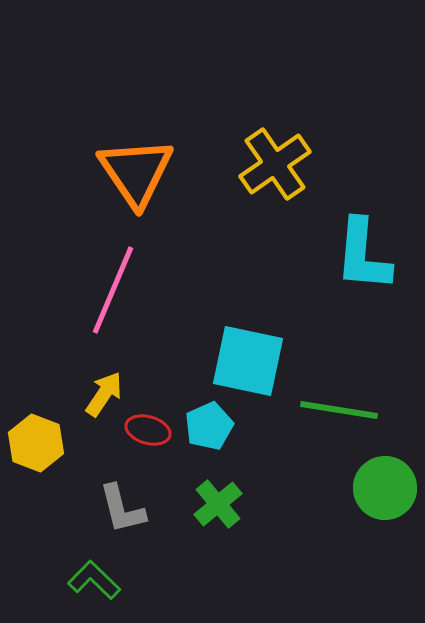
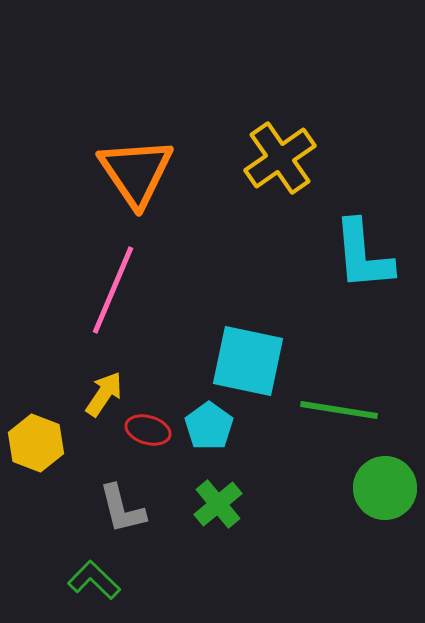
yellow cross: moved 5 px right, 6 px up
cyan L-shape: rotated 10 degrees counterclockwise
cyan pentagon: rotated 12 degrees counterclockwise
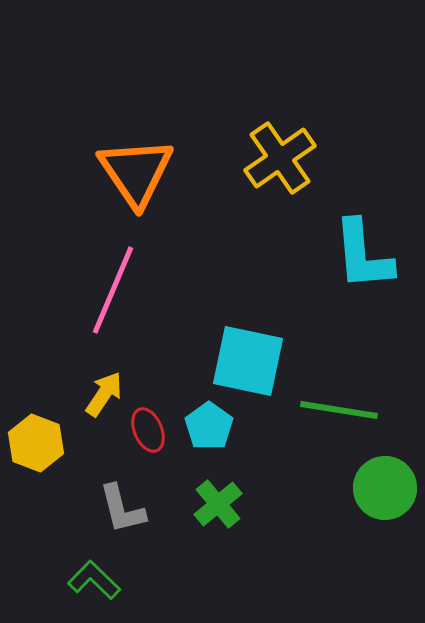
red ellipse: rotated 51 degrees clockwise
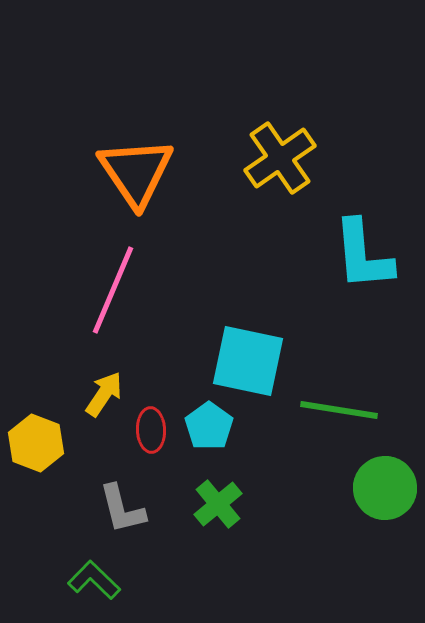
red ellipse: moved 3 px right; rotated 21 degrees clockwise
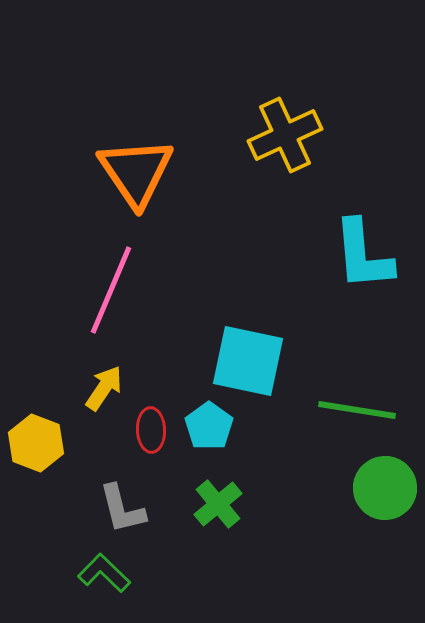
yellow cross: moved 5 px right, 23 px up; rotated 10 degrees clockwise
pink line: moved 2 px left
yellow arrow: moved 6 px up
green line: moved 18 px right
green L-shape: moved 10 px right, 7 px up
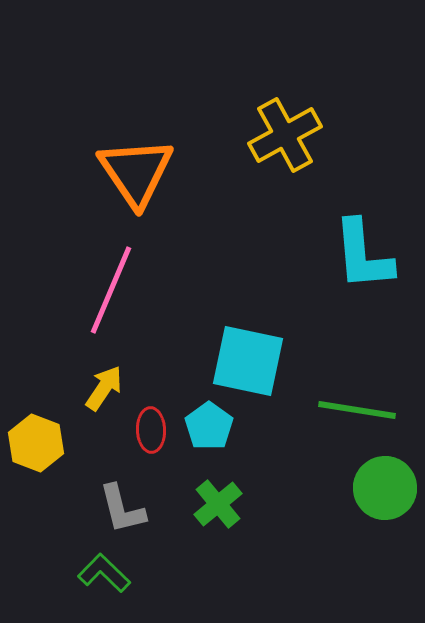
yellow cross: rotated 4 degrees counterclockwise
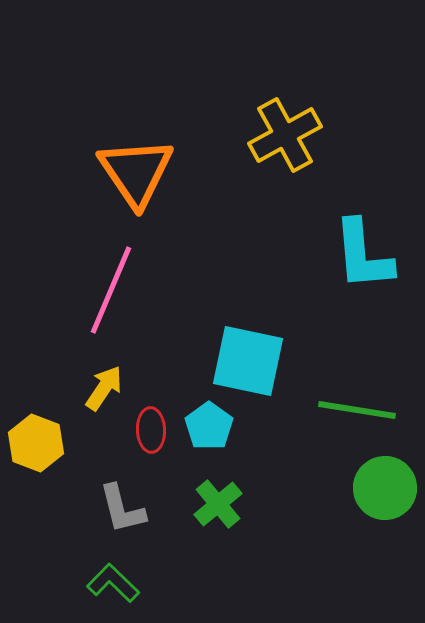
green L-shape: moved 9 px right, 10 px down
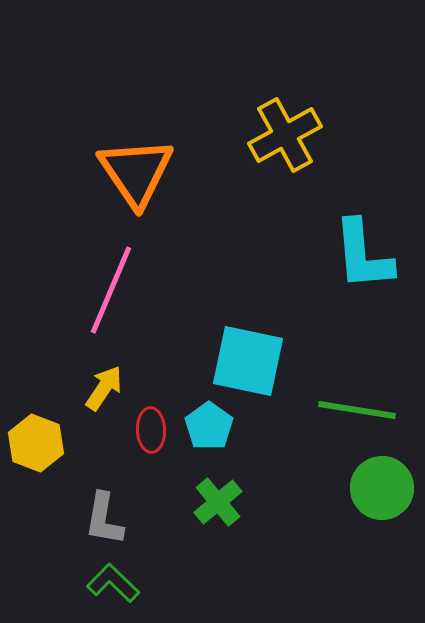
green circle: moved 3 px left
green cross: moved 2 px up
gray L-shape: moved 18 px left, 10 px down; rotated 24 degrees clockwise
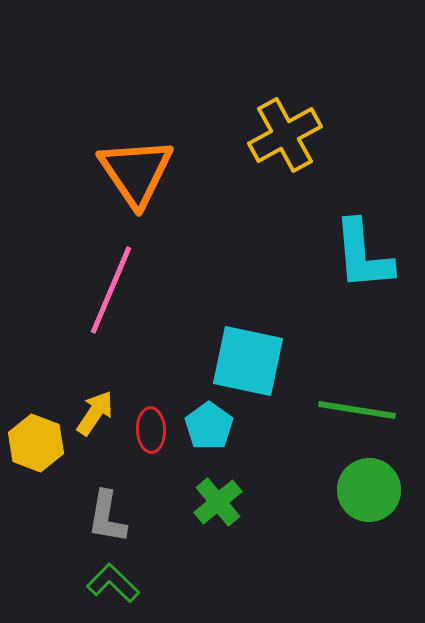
yellow arrow: moved 9 px left, 25 px down
green circle: moved 13 px left, 2 px down
gray L-shape: moved 3 px right, 2 px up
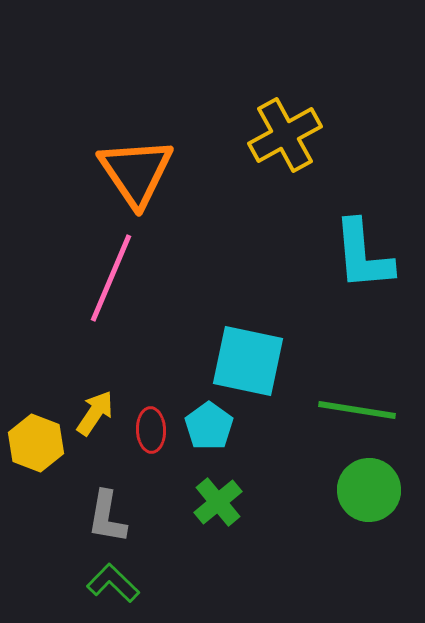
pink line: moved 12 px up
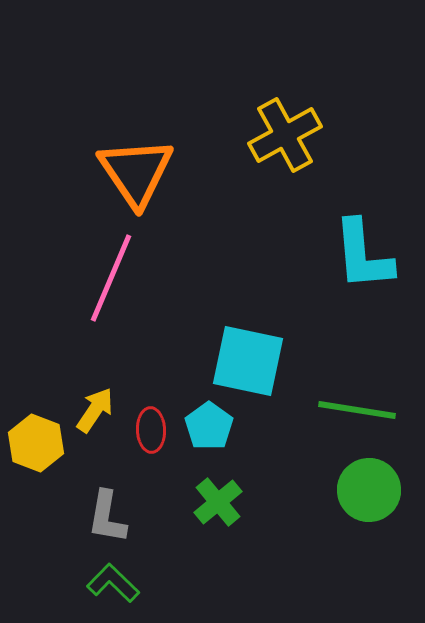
yellow arrow: moved 3 px up
